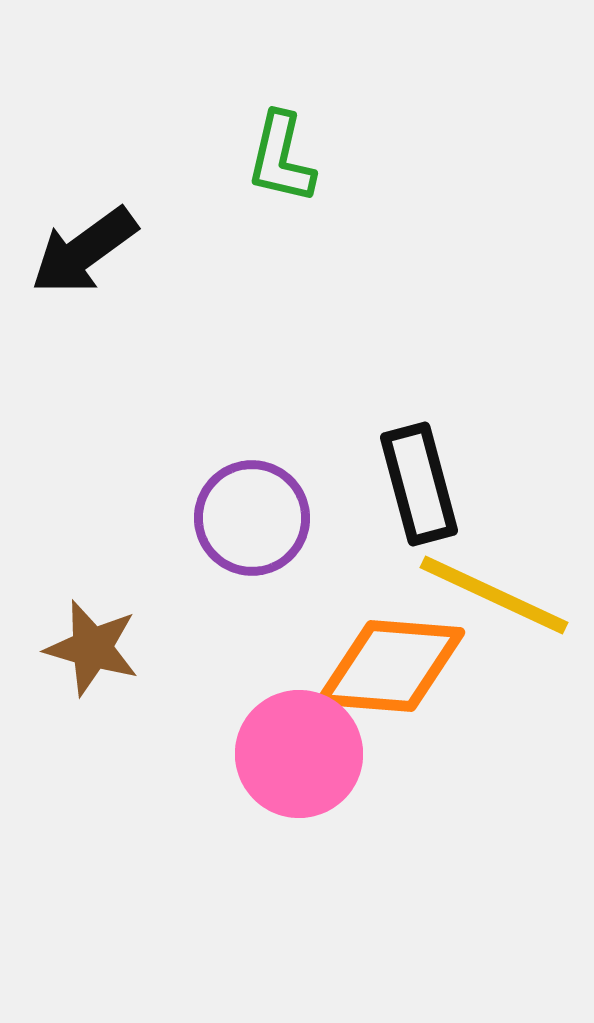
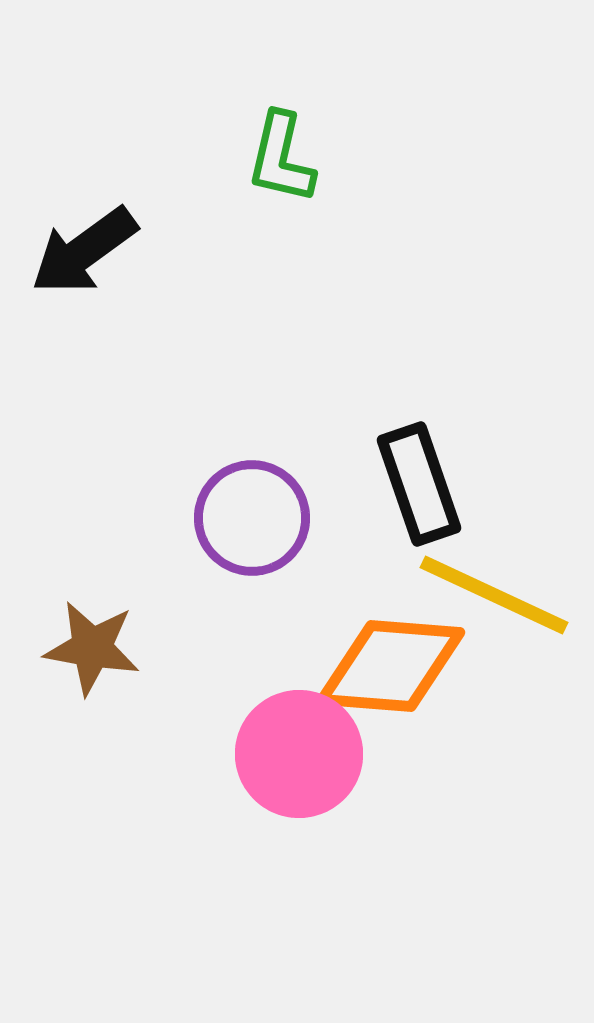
black rectangle: rotated 4 degrees counterclockwise
brown star: rotated 6 degrees counterclockwise
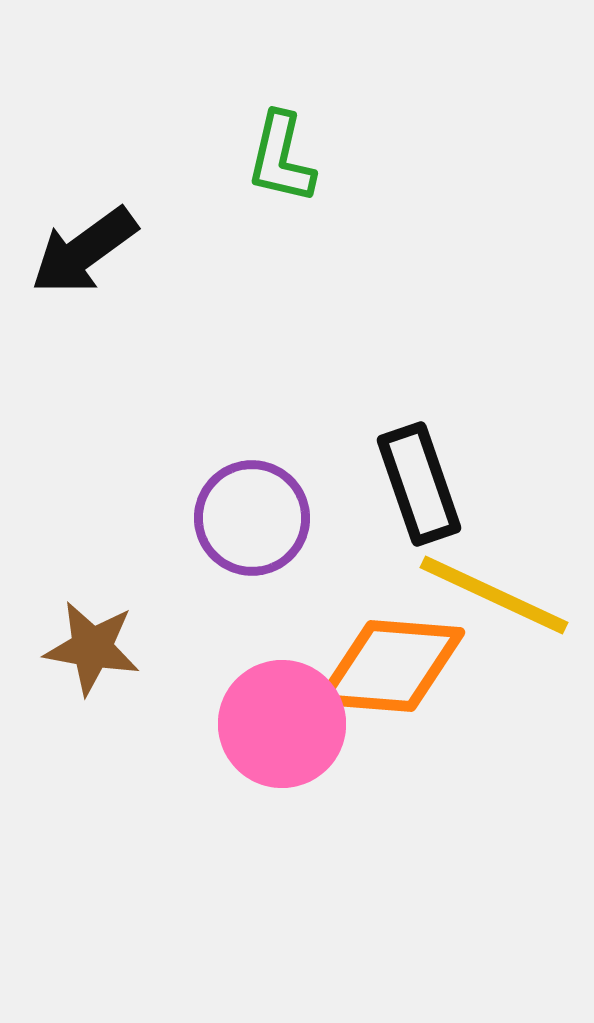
pink circle: moved 17 px left, 30 px up
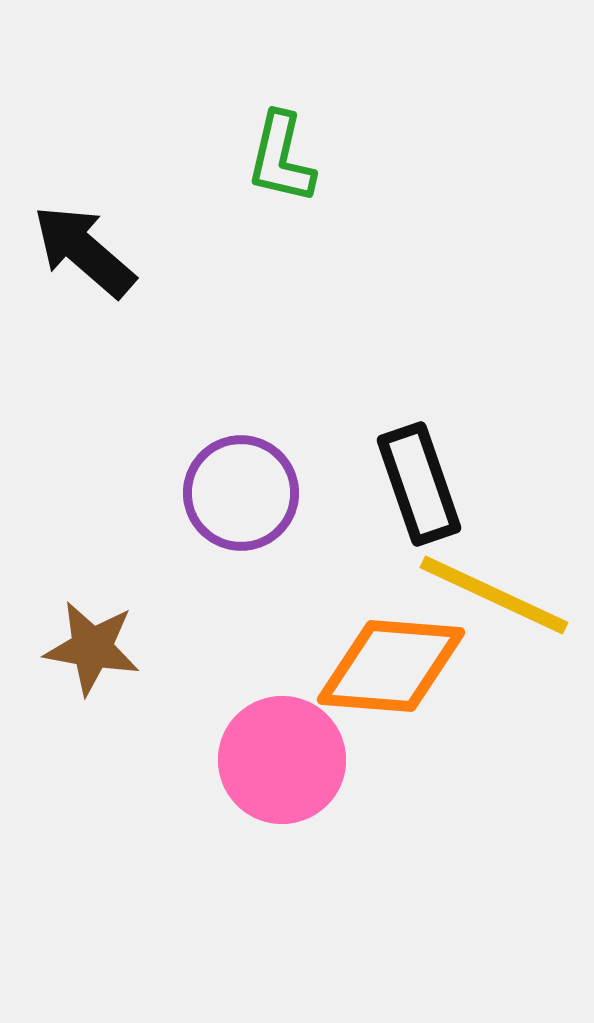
black arrow: rotated 77 degrees clockwise
purple circle: moved 11 px left, 25 px up
pink circle: moved 36 px down
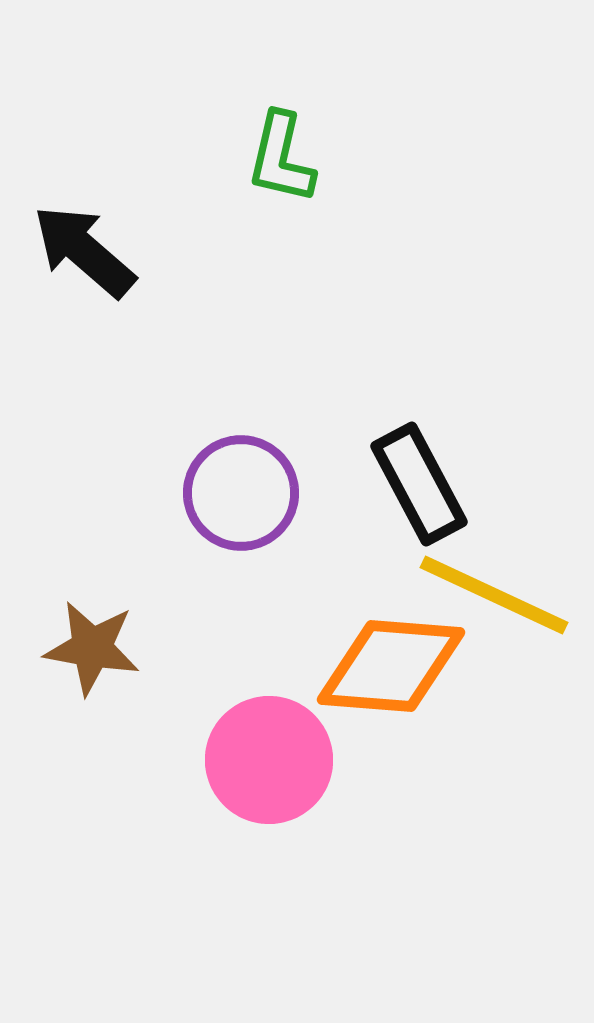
black rectangle: rotated 9 degrees counterclockwise
pink circle: moved 13 px left
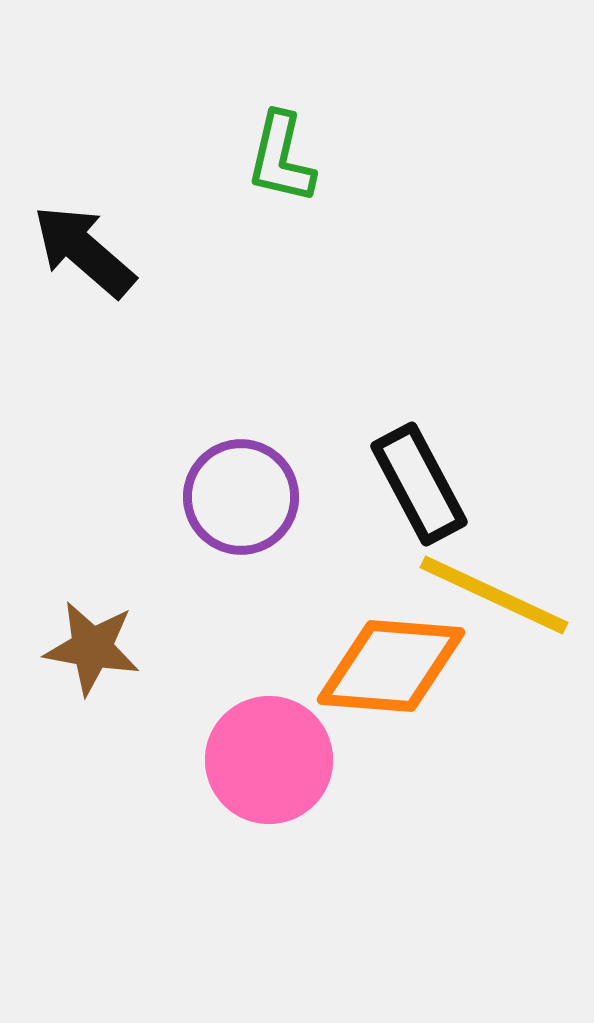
purple circle: moved 4 px down
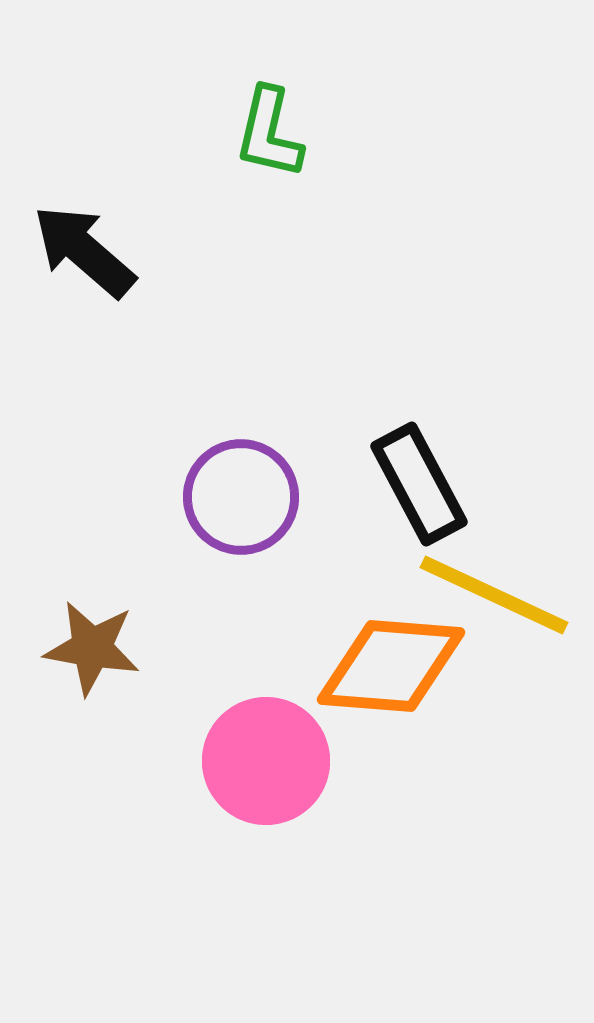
green L-shape: moved 12 px left, 25 px up
pink circle: moved 3 px left, 1 px down
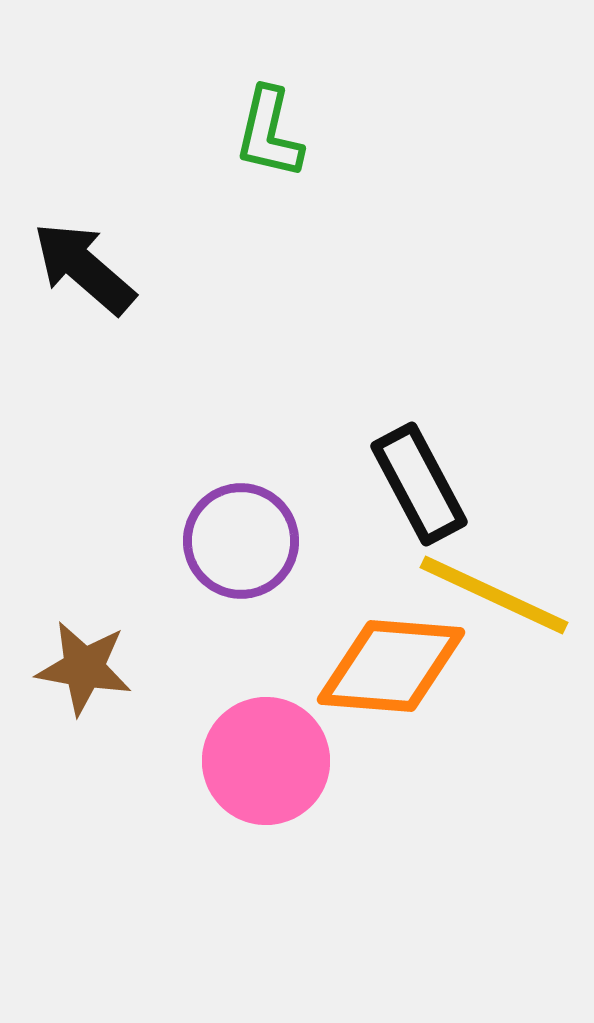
black arrow: moved 17 px down
purple circle: moved 44 px down
brown star: moved 8 px left, 20 px down
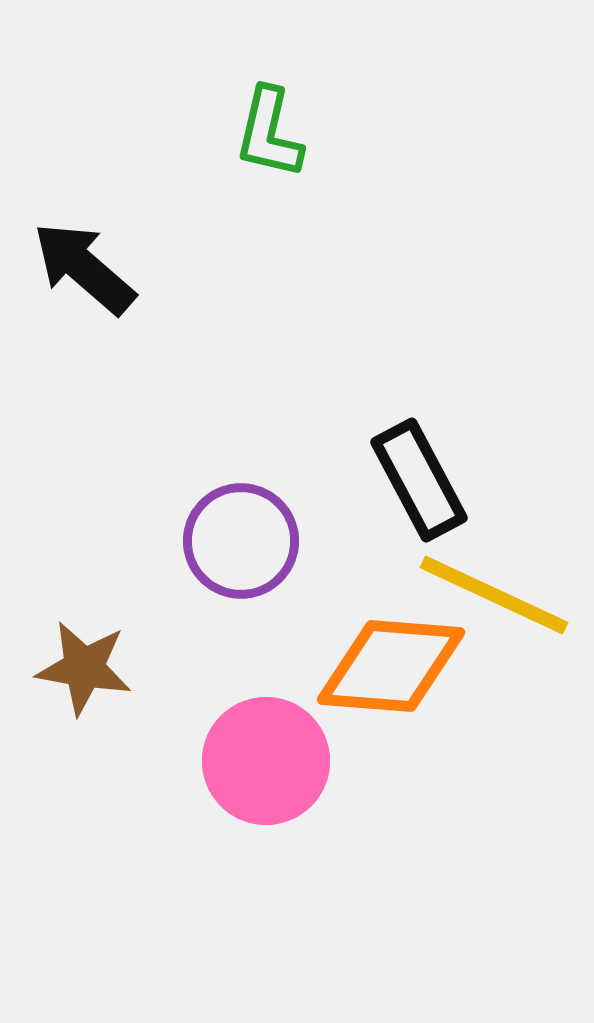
black rectangle: moved 4 px up
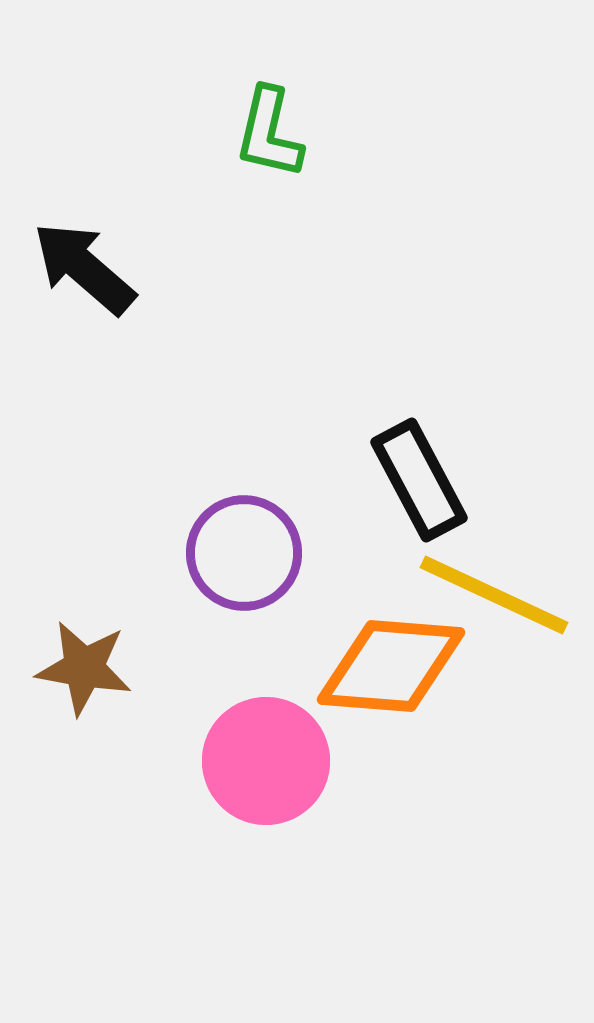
purple circle: moved 3 px right, 12 px down
